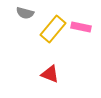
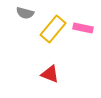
pink rectangle: moved 2 px right, 1 px down
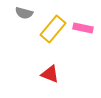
gray semicircle: moved 1 px left
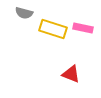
yellow rectangle: rotated 68 degrees clockwise
red triangle: moved 21 px right
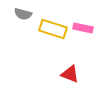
gray semicircle: moved 1 px left, 1 px down
red triangle: moved 1 px left
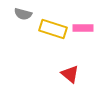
pink rectangle: rotated 12 degrees counterclockwise
red triangle: rotated 18 degrees clockwise
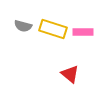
gray semicircle: moved 12 px down
pink rectangle: moved 4 px down
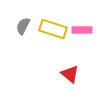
gray semicircle: rotated 102 degrees clockwise
pink rectangle: moved 1 px left, 2 px up
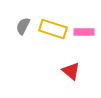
pink rectangle: moved 2 px right, 2 px down
red triangle: moved 1 px right, 3 px up
